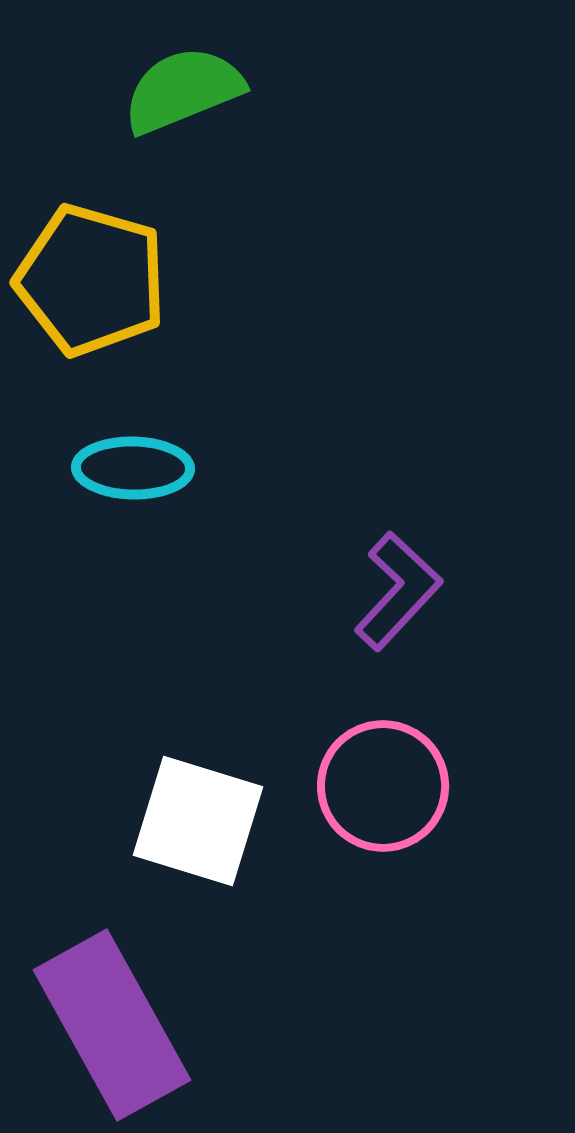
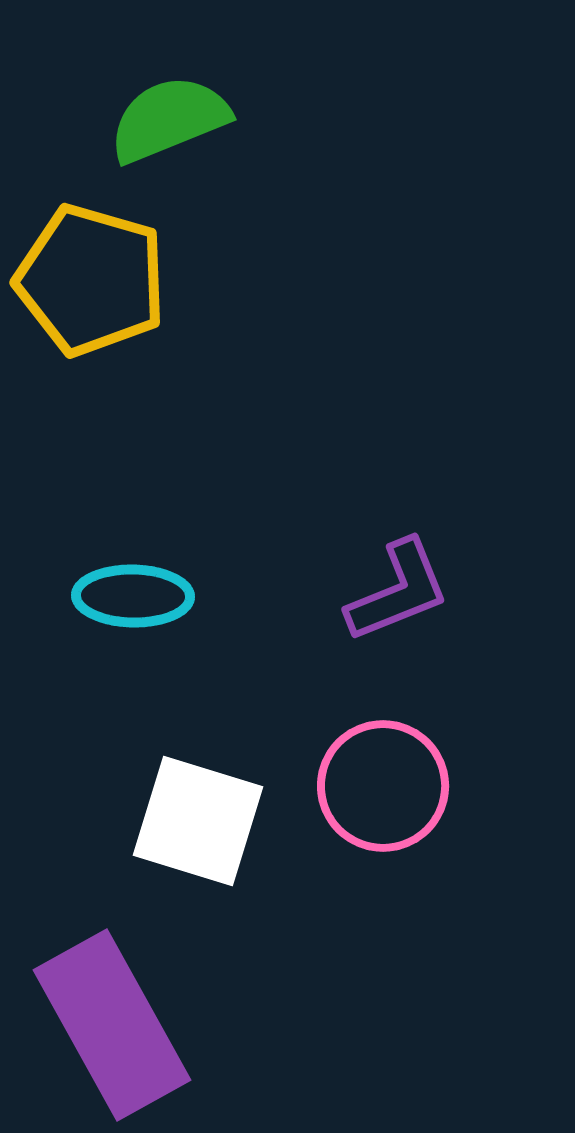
green semicircle: moved 14 px left, 29 px down
cyan ellipse: moved 128 px down
purple L-shape: rotated 25 degrees clockwise
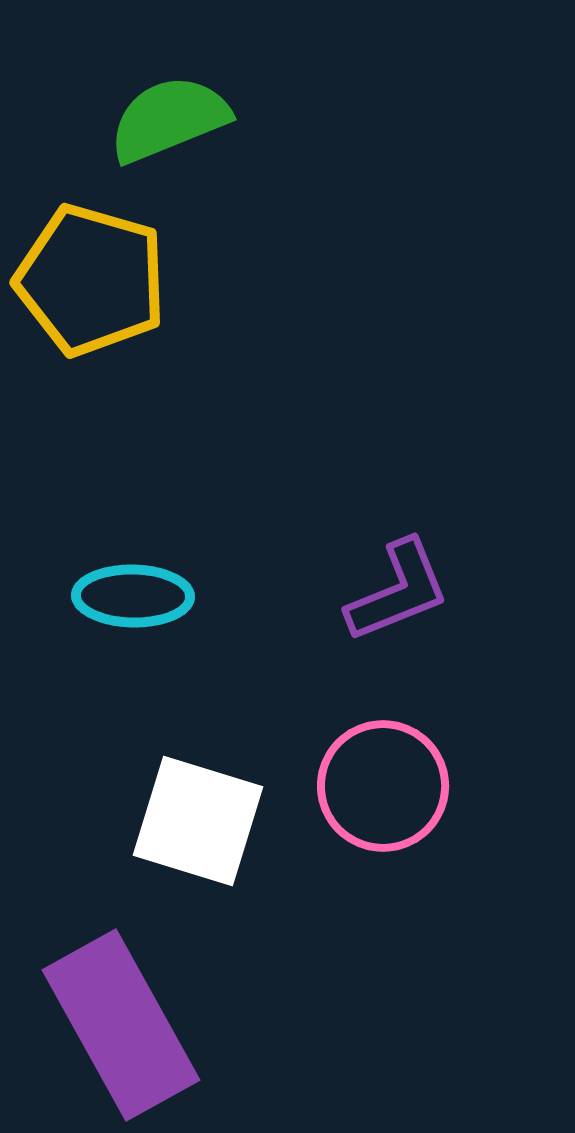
purple rectangle: moved 9 px right
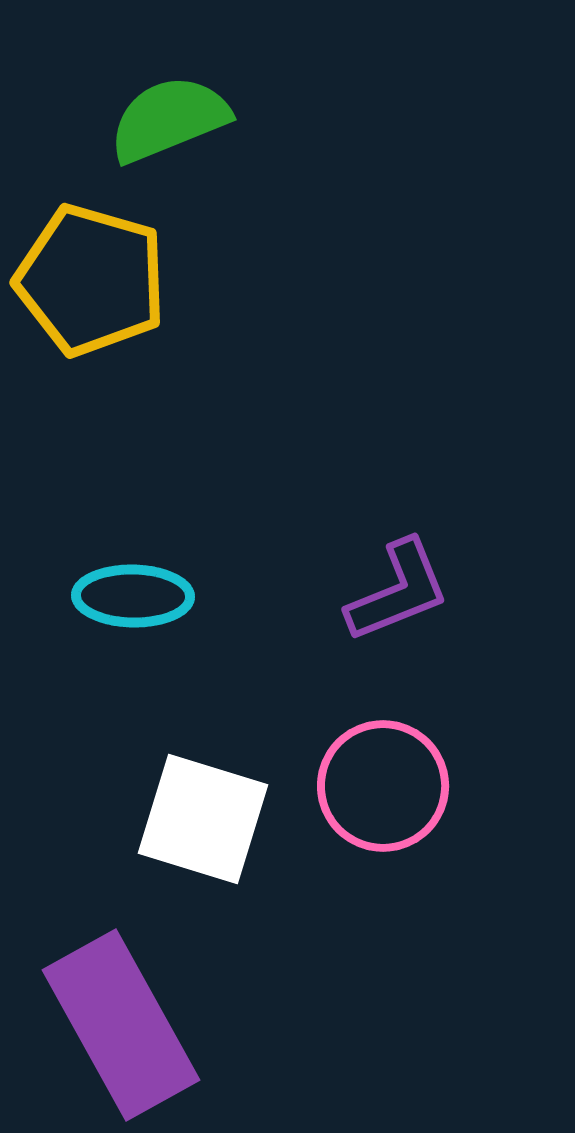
white square: moved 5 px right, 2 px up
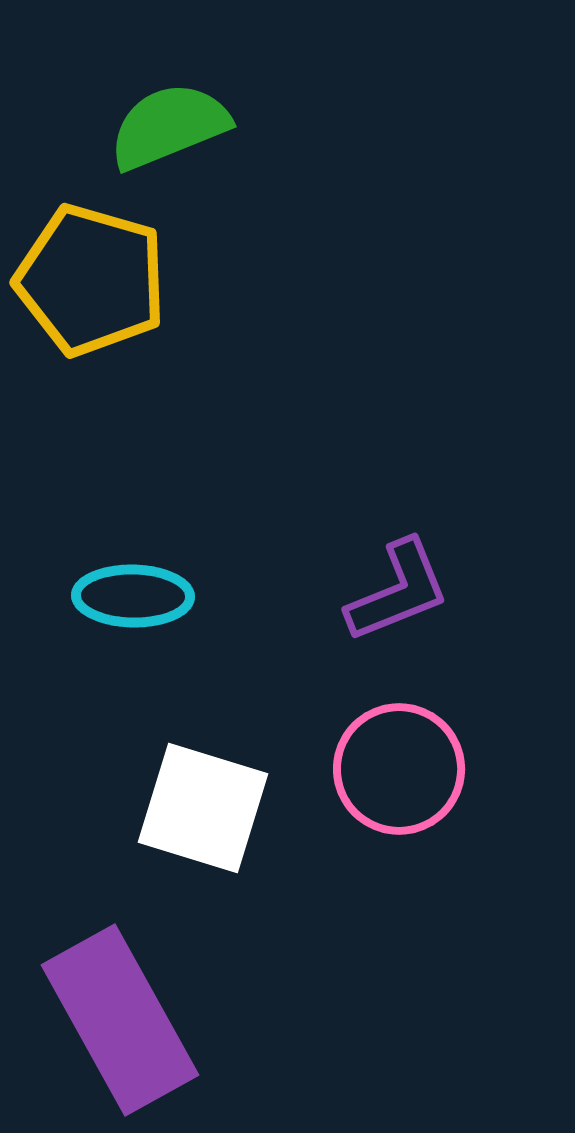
green semicircle: moved 7 px down
pink circle: moved 16 px right, 17 px up
white square: moved 11 px up
purple rectangle: moved 1 px left, 5 px up
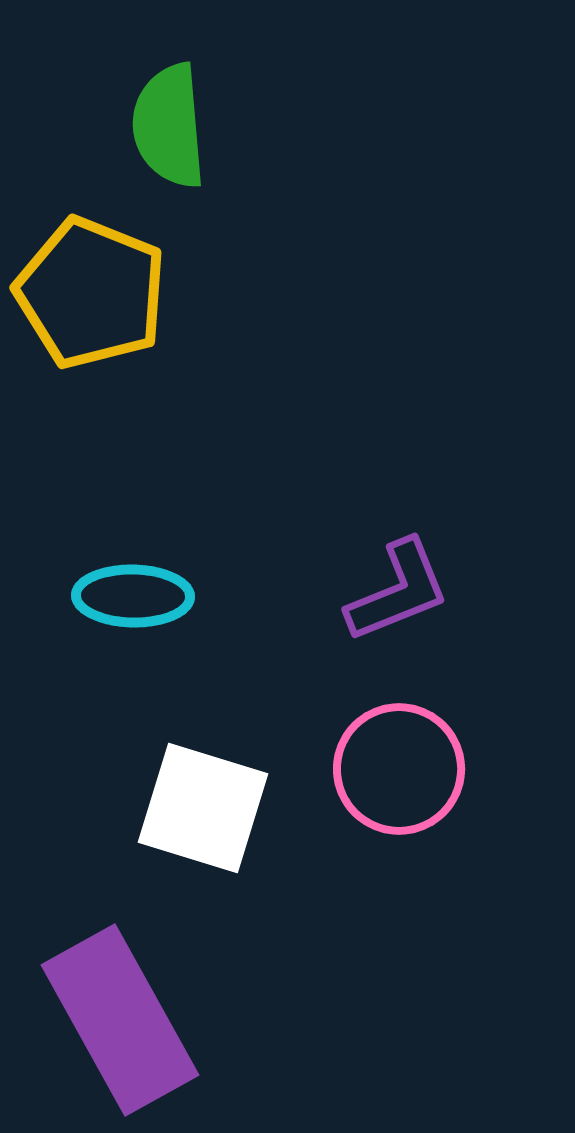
green semicircle: rotated 73 degrees counterclockwise
yellow pentagon: moved 13 px down; rotated 6 degrees clockwise
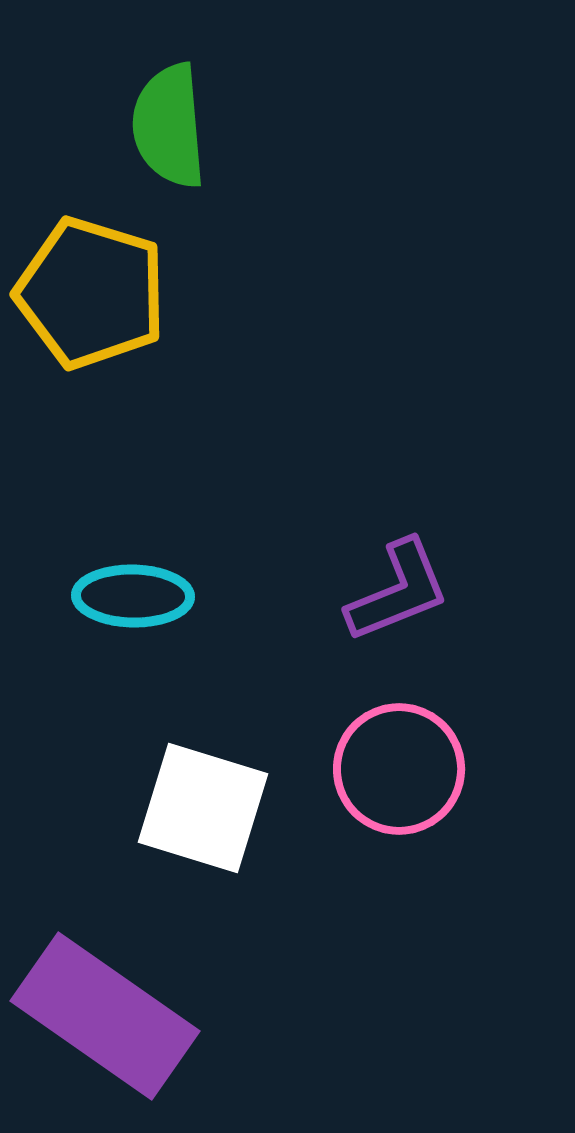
yellow pentagon: rotated 5 degrees counterclockwise
purple rectangle: moved 15 px left, 4 px up; rotated 26 degrees counterclockwise
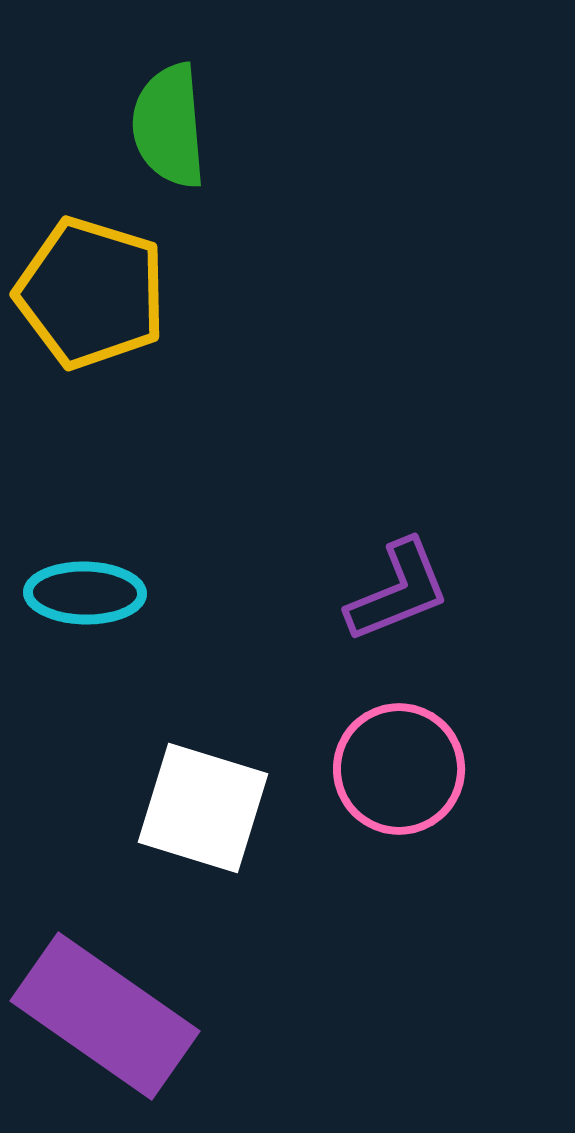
cyan ellipse: moved 48 px left, 3 px up
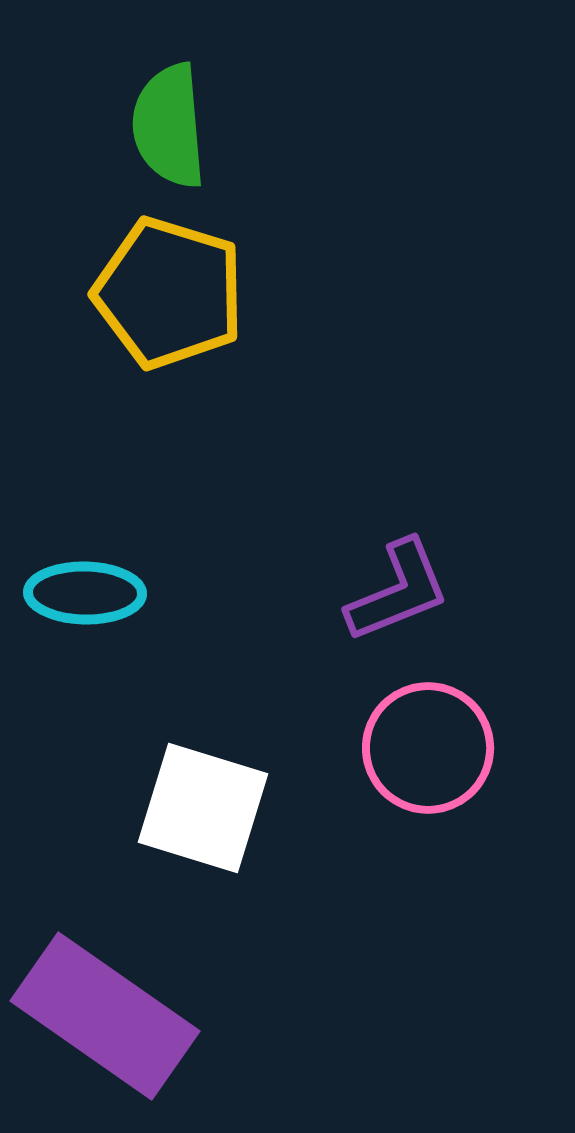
yellow pentagon: moved 78 px right
pink circle: moved 29 px right, 21 px up
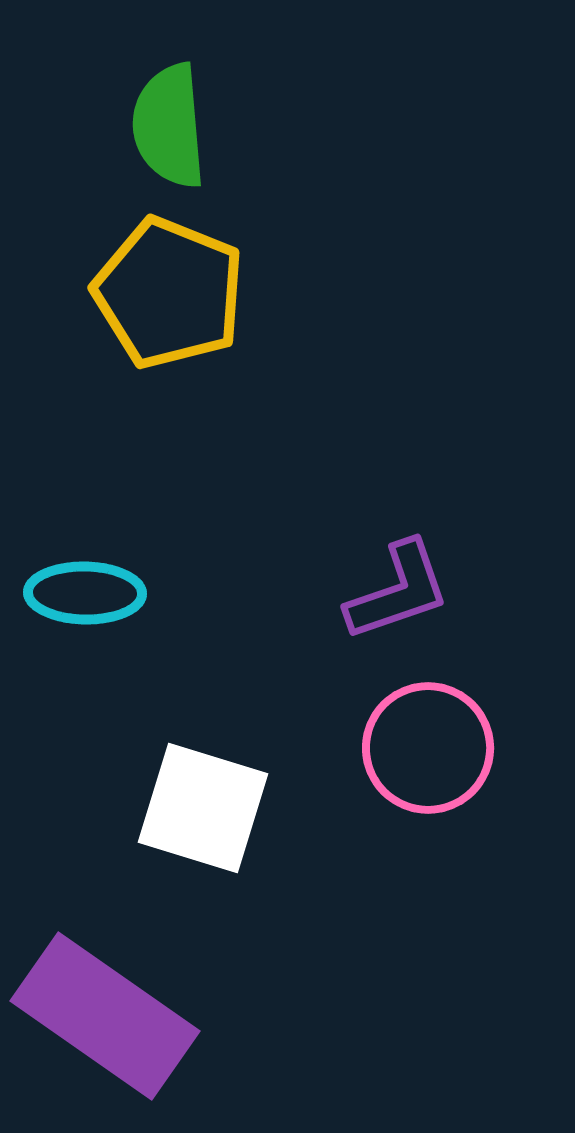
yellow pentagon: rotated 5 degrees clockwise
purple L-shape: rotated 3 degrees clockwise
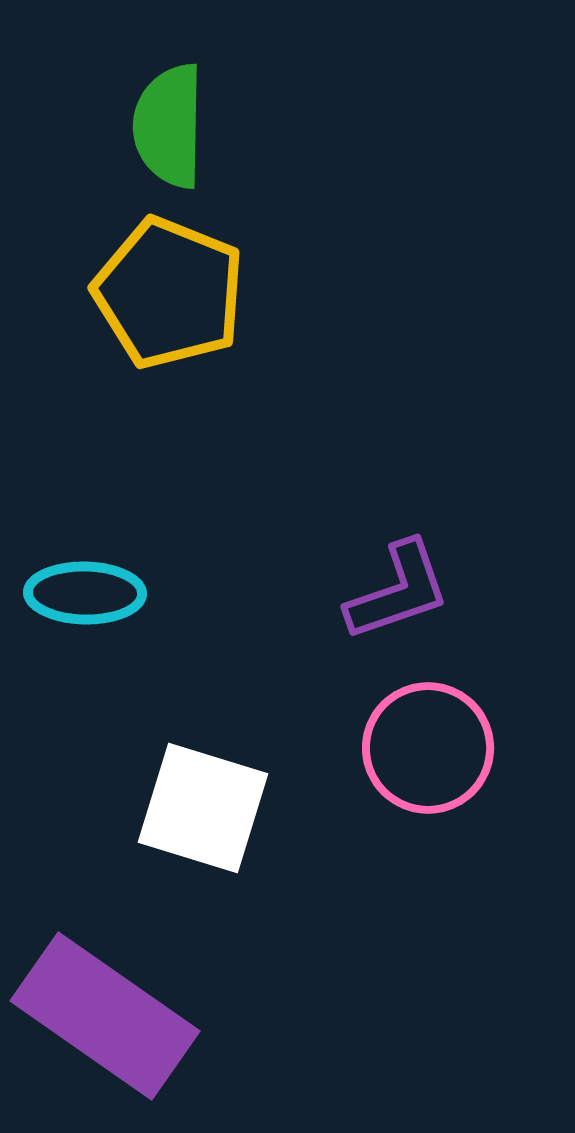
green semicircle: rotated 6 degrees clockwise
